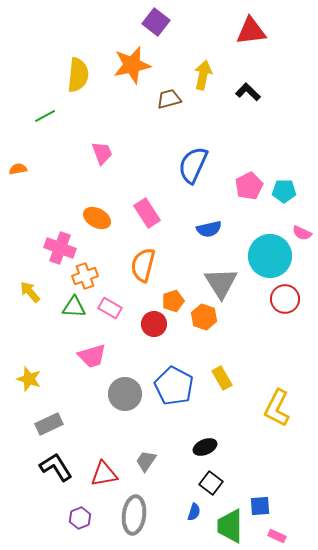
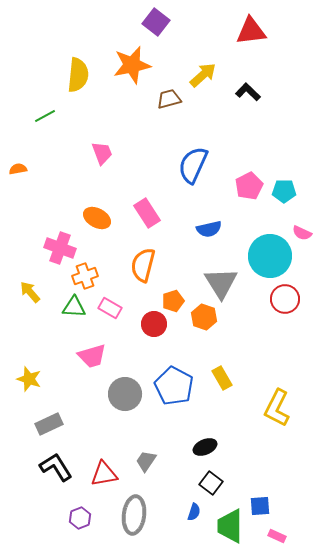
yellow arrow at (203, 75): rotated 36 degrees clockwise
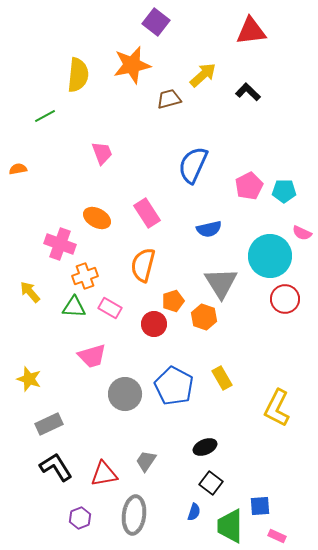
pink cross at (60, 248): moved 4 px up
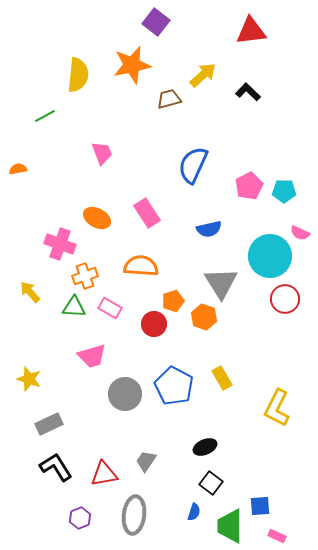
pink semicircle at (302, 233): moved 2 px left
orange semicircle at (143, 265): moved 2 px left, 1 px down; rotated 80 degrees clockwise
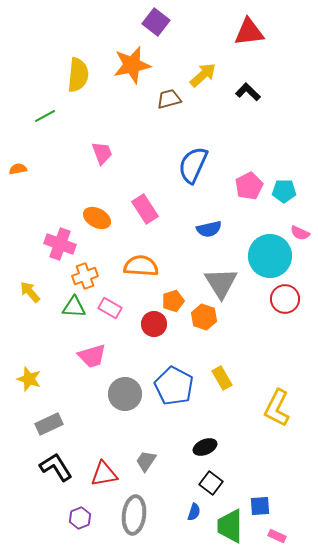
red triangle at (251, 31): moved 2 px left, 1 px down
pink rectangle at (147, 213): moved 2 px left, 4 px up
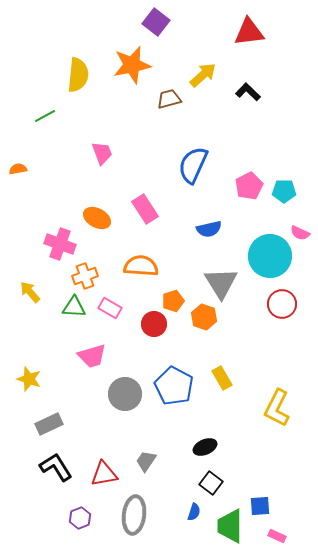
red circle at (285, 299): moved 3 px left, 5 px down
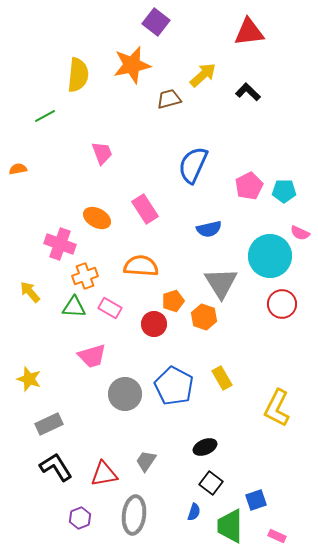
blue square at (260, 506): moved 4 px left, 6 px up; rotated 15 degrees counterclockwise
